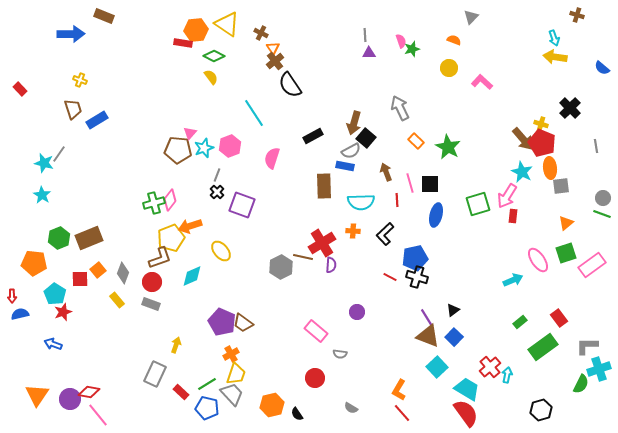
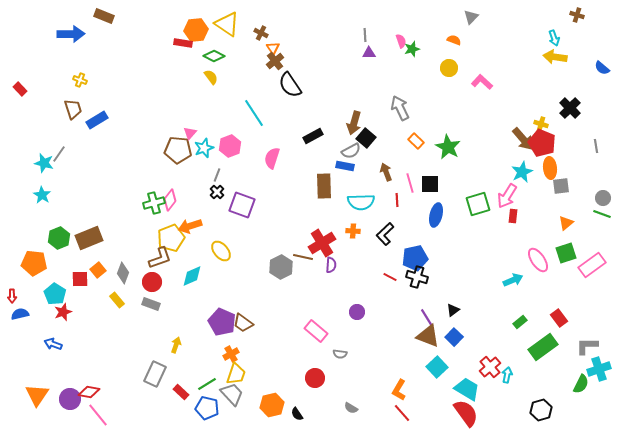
cyan star at (522, 172): rotated 20 degrees clockwise
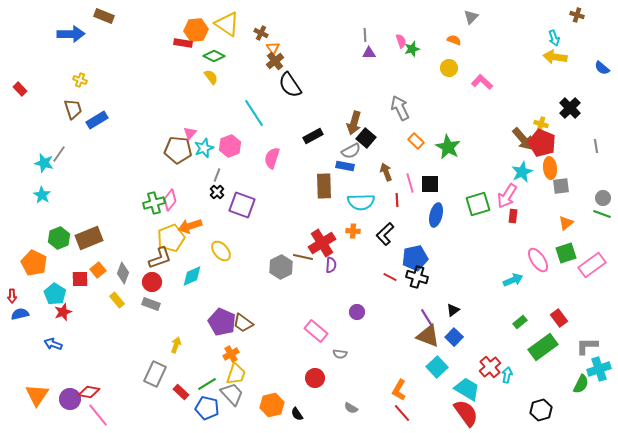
orange pentagon at (34, 263): rotated 20 degrees clockwise
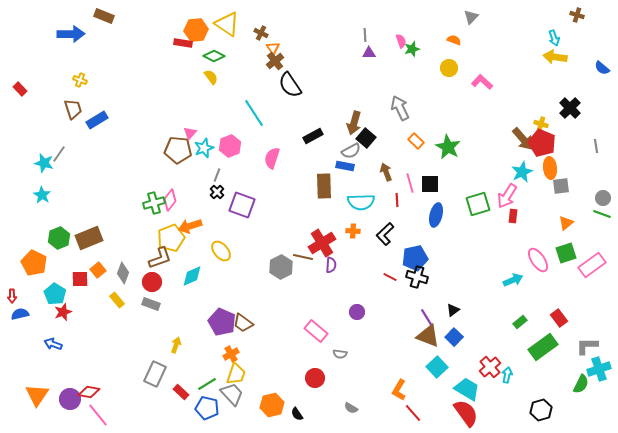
red line at (402, 413): moved 11 px right
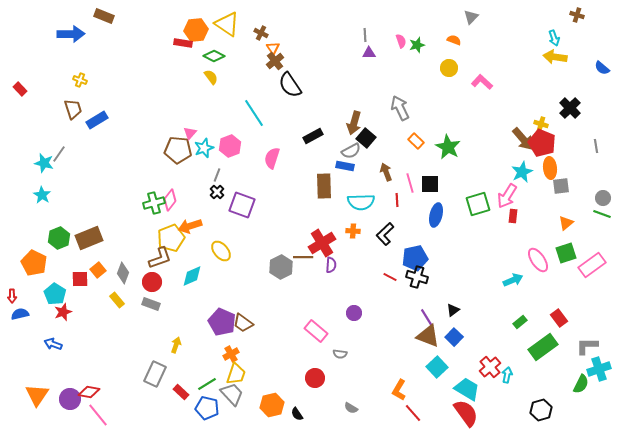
green star at (412, 49): moved 5 px right, 4 px up
brown line at (303, 257): rotated 12 degrees counterclockwise
purple circle at (357, 312): moved 3 px left, 1 px down
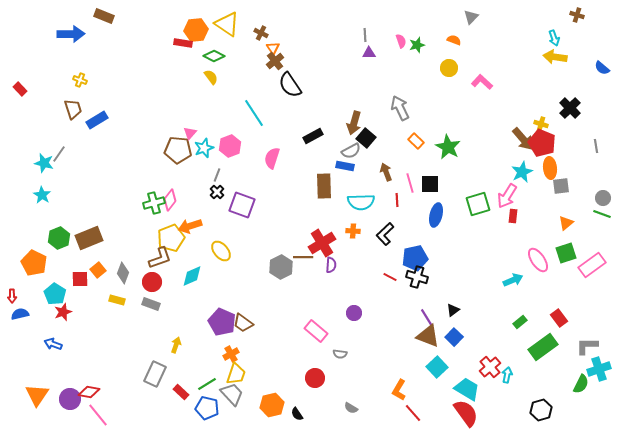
yellow rectangle at (117, 300): rotated 35 degrees counterclockwise
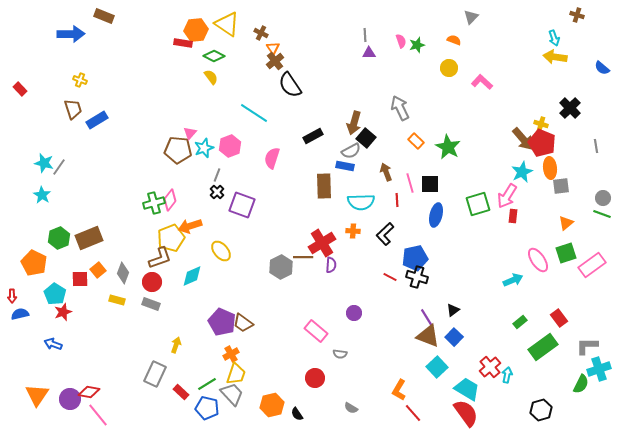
cyan line at (254, 113): rotated 24 degrees counterclockwise
gray line at (59, 154): moved 13 px down
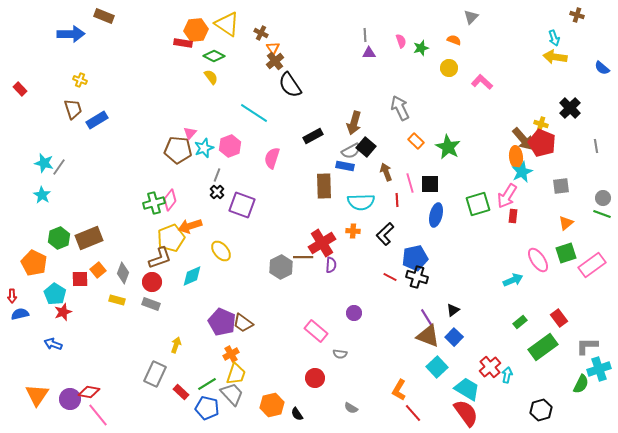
green star at (417, 45): moved 4 px right, 3 px down
black square at (366, 138): moved 9 px down
orange ellipse at (550, 168): moved 34 px left, 11 px up
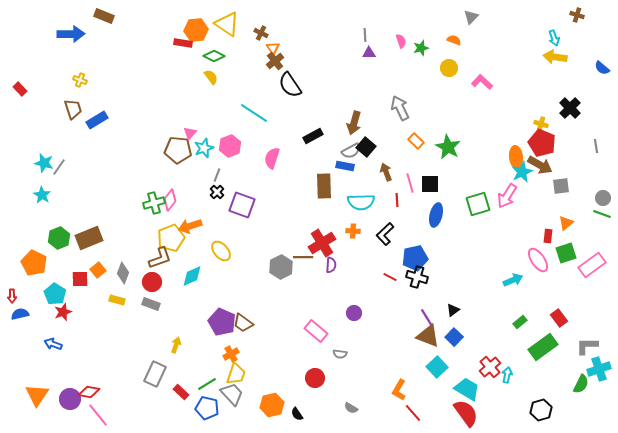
brown arrow at (523, 139): moved 17 px right, 26 px down; rotated 20 degrees counterclockwise
red rectangle at (513, 216): moved 35 px right, 20 px down
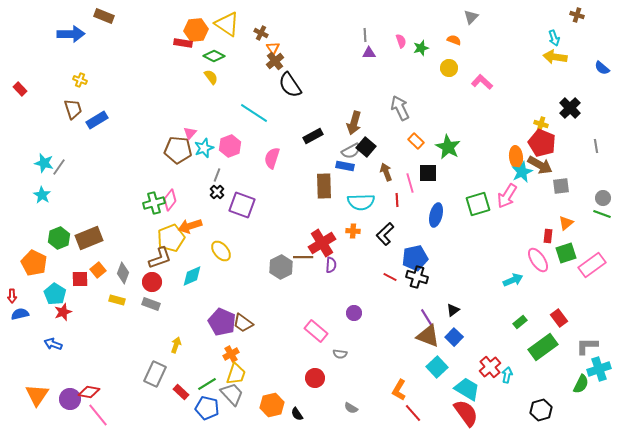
black square at (430, 184): moved 2 px left, 11 px up
